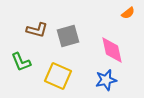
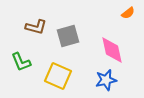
brown L-shape: moved 1 px left, 3 px up
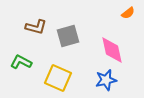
green L-shape: rotated 140 degrees clockwise
yellow square: moved 2 px down
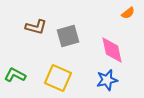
green L-shape: moved 6 px left, 13 px down
blue star: moved 1 px right
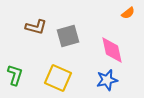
green L-shape: rotated 80 degrees clockwise
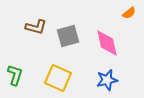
orange semicircle: moved 1 px right
pink diamond: moved 5 px left, 7 px up
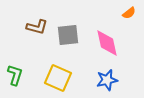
brown L-shape: moved 1 px right
gray square: moved 1 px up; rotated 10 degrees clockwise
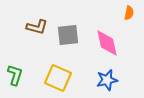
orange semicircle: rotated 40 degrees counterclockwise
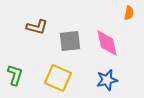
gray square: moved 2 px right, 6 px down
